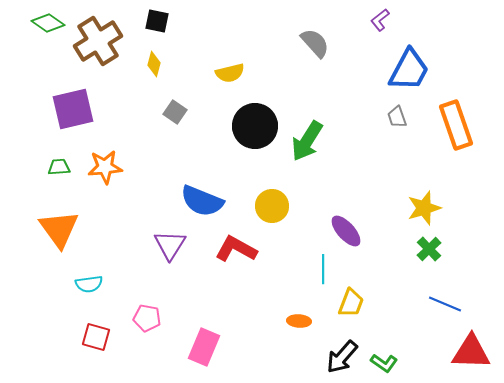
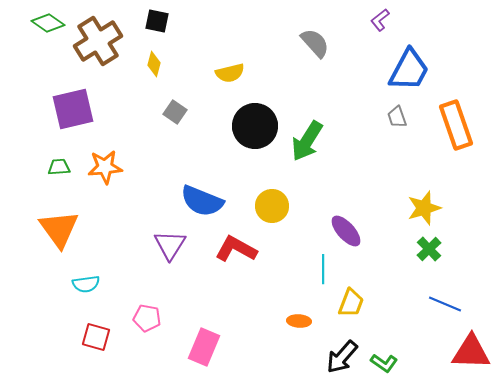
cyan semicircle: moved 3 px left
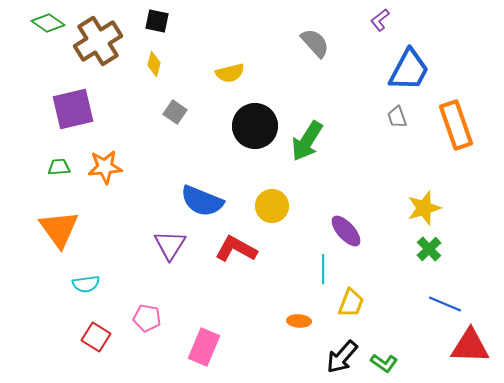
red square: rotated 16 degrees clockwise
red triangle: moved 1 px left, 6 px up
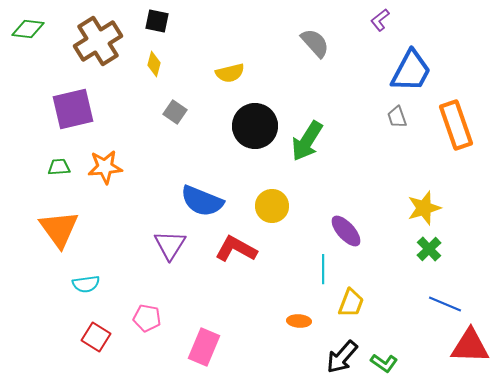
green diamond: moved 20 px left, 6 px down; rotated 28 degrees counterclockwise
blue trapezoid: moved 2 px right, 1 px down
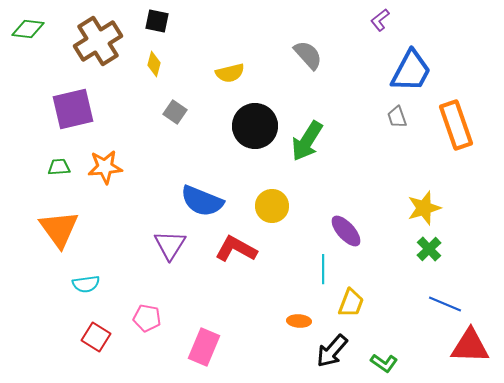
gray semicircle: moved 7 px left, 12 px down
black arrow: moved 10 px left, 6 px up
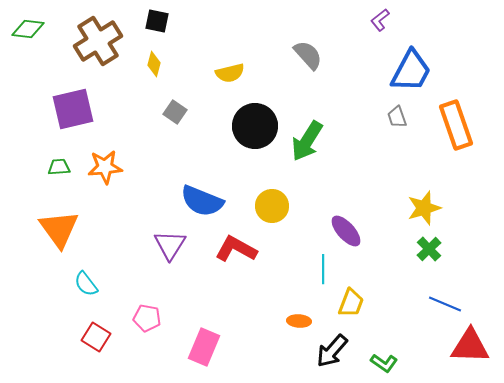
cyan semicircle: rotated 60 degrees clockwise
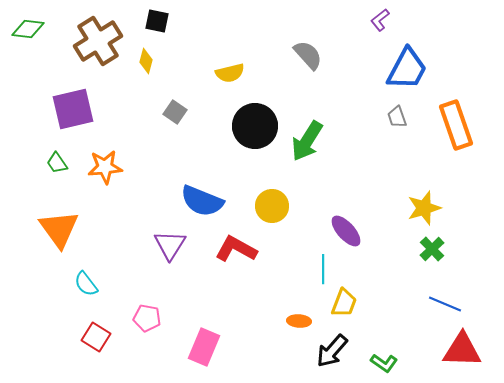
yellow diamond: moved 8 px left, 3 px up
blue trapezoid: moved 4 px left, 2 px up
green trapezoid: moved 2 px left, 4 px up; rotated 120 degrees counterclockwise
green cross: moved 3 px right
yellow trapezoid: moved 7 px left
red triangle: moved 8 px left, 4 px down
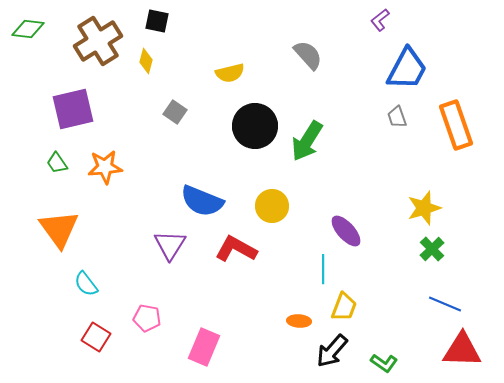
yellow trapezoid: moved 4 px down
